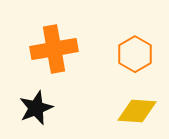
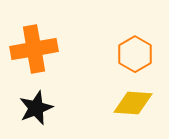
orange cross: moved 20 px left
yellow diamond: moved 4 px left, 8 px up
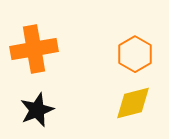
yellow diamond: rotated 18 degrees counterclockwise
black star: moved 1 px right, 2 px down
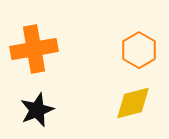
orange hexagon: moved 4 px right, 4 px up
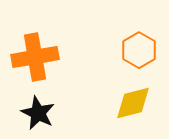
orange cross: moved 1 px right, 8 px down
black star: moved 1 px right, 3 px down; rotated 24 degrees counterclockwise
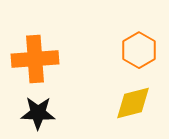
orange cross: moved 2 px down; rotated 6 degrees clockwise
black star: rotated 24 degrees counterclockwise
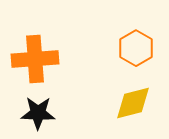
orange hexagon: moved 3 px left, 2 px up
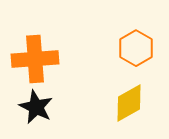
yellow diamond: moved 4 px left; rotated 15 degrees counterclockwise
black star: moved 2 px left, 6 px up; rotated 24 degrees clockwise
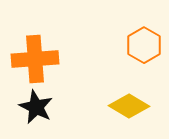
orange hexagon: moved 8 px right, 3 px up
yellow diamond: moved 3 px down; rotated 60 degrees clockwise
